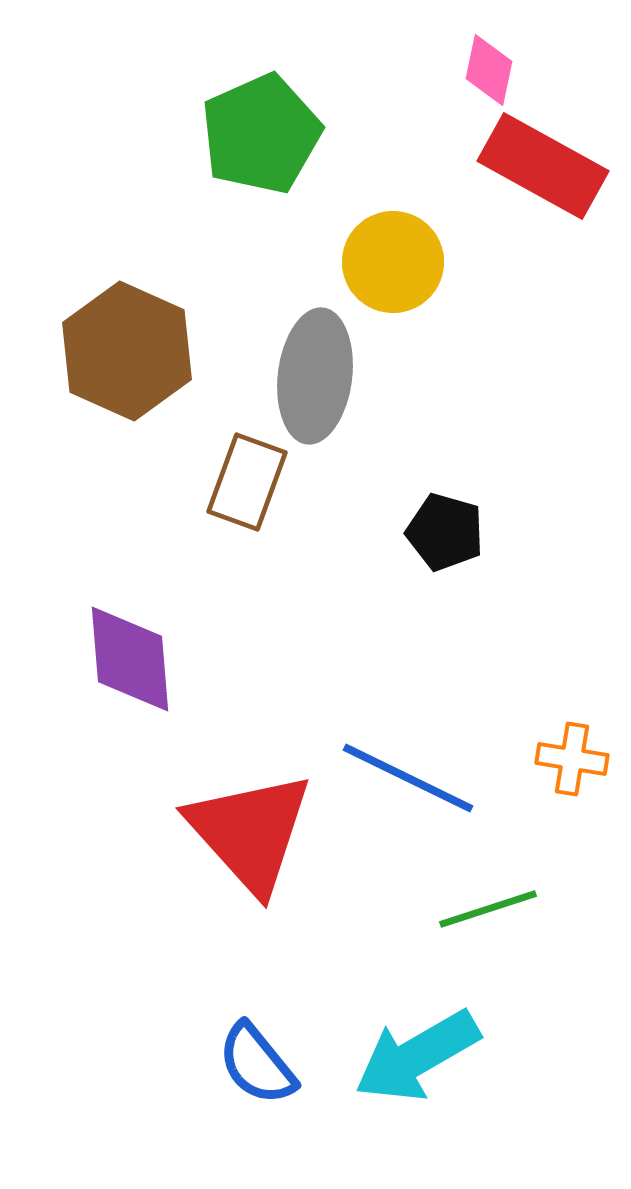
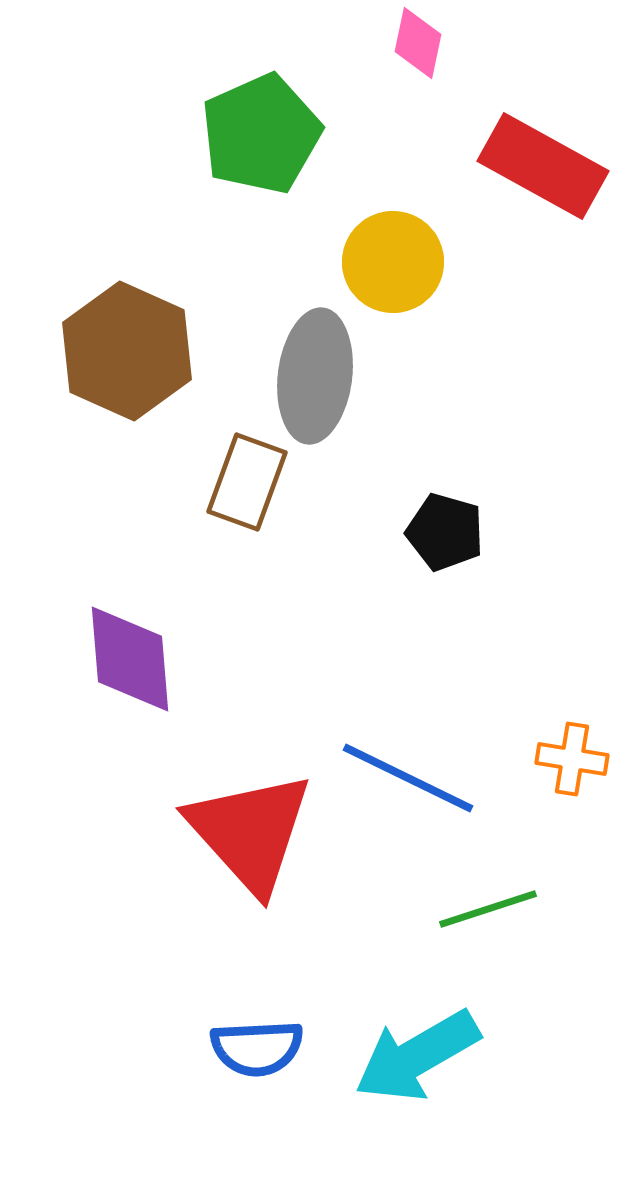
pink diamond: moved 71 px left, 27 px up
blue semicircle: moved 16 px up; rotated 54 degrees counterclockwise
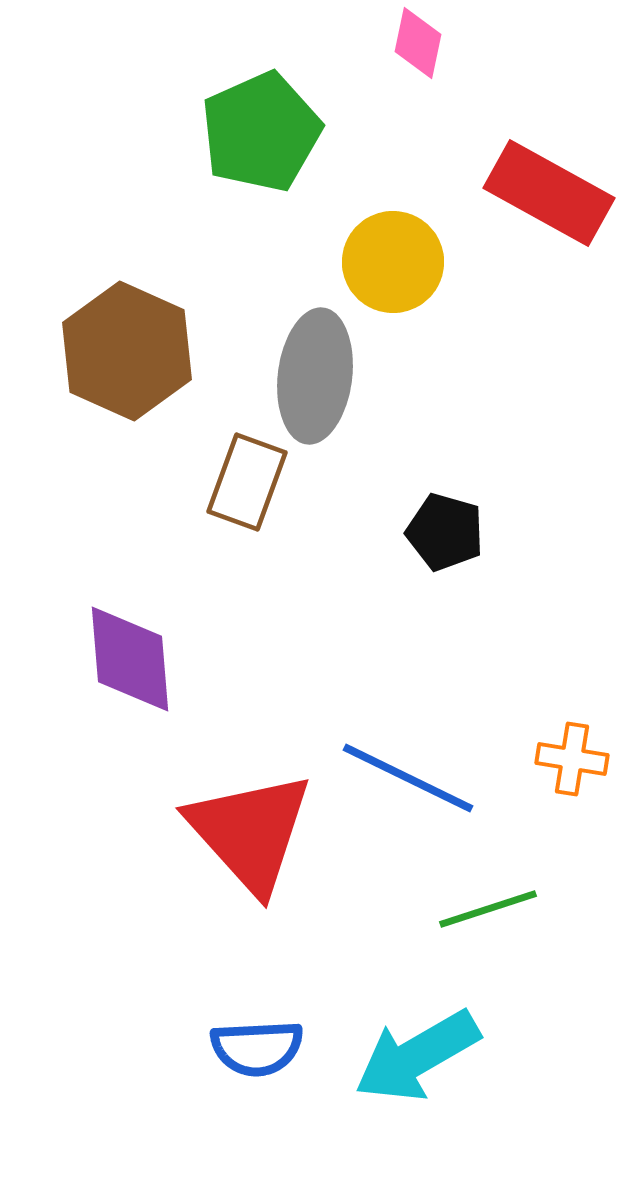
green pentagon: moved 2 px up
red rectangle: moved 6 px right, 27 px down
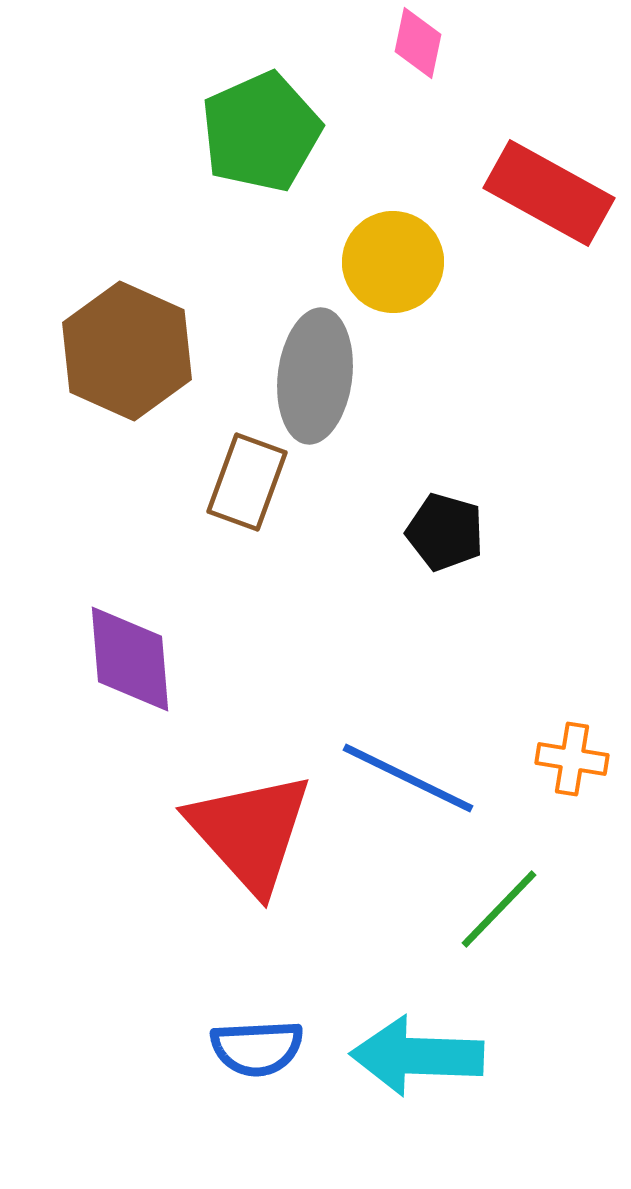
green line: moved 11 px right; rotated 28 degrees counterclockwise
cyan arrow: rotated 32 degrees clockwise
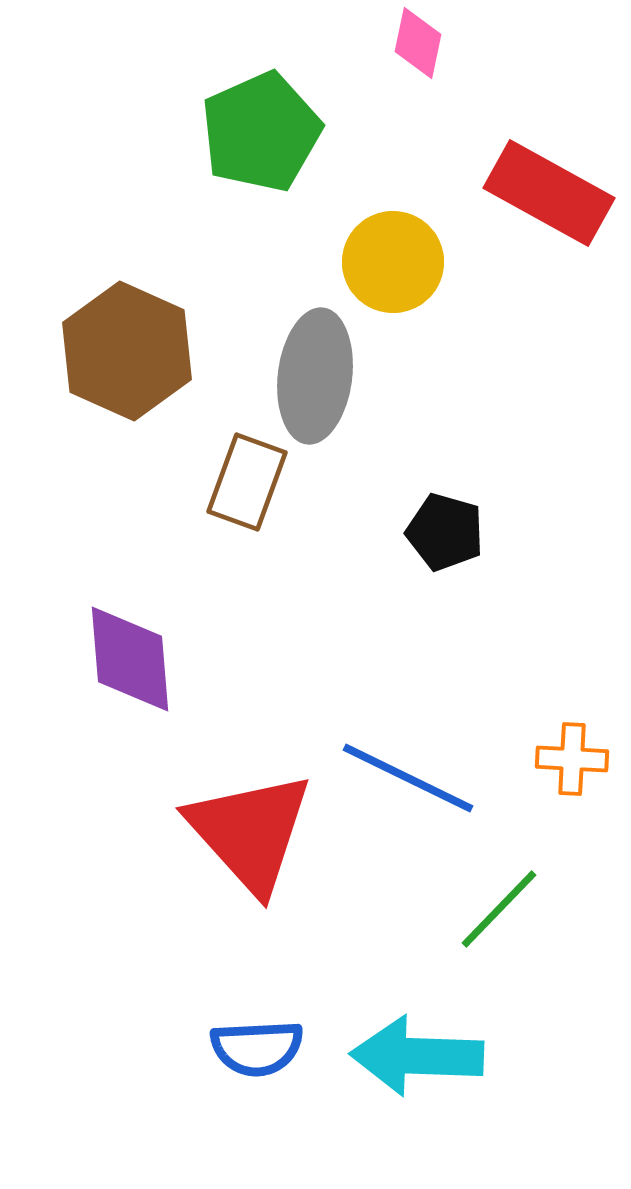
orange cross: rotated 6 degrees counterclockwise
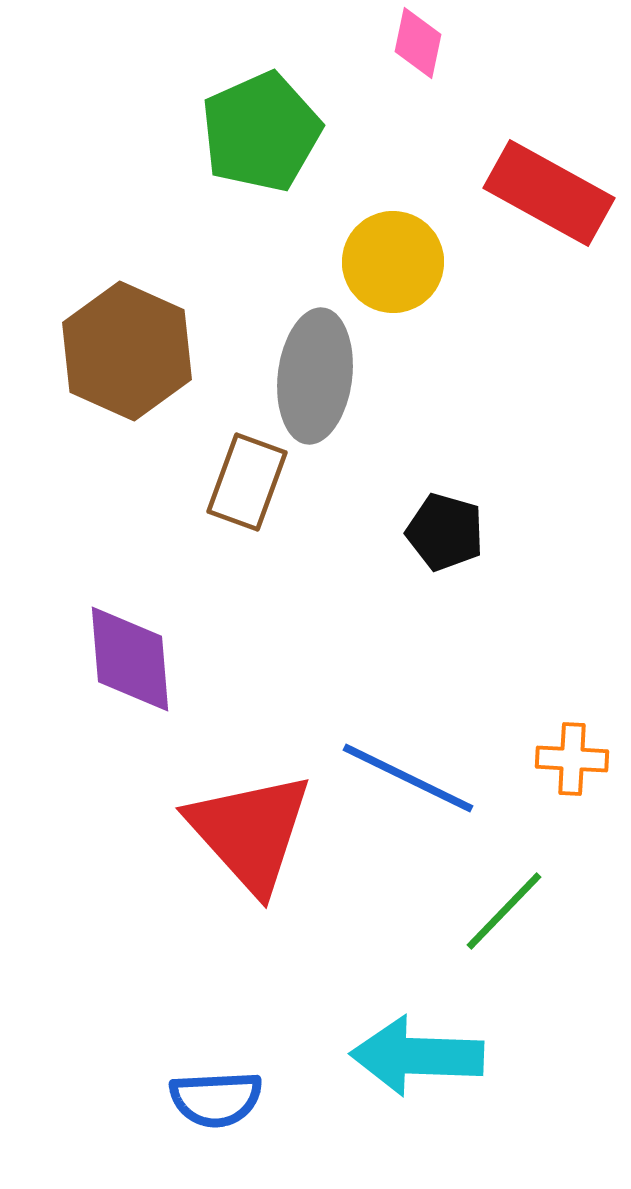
green line: moved 5 px right, 2 px down
blue semicircle: moved 41 px left, 51 px down
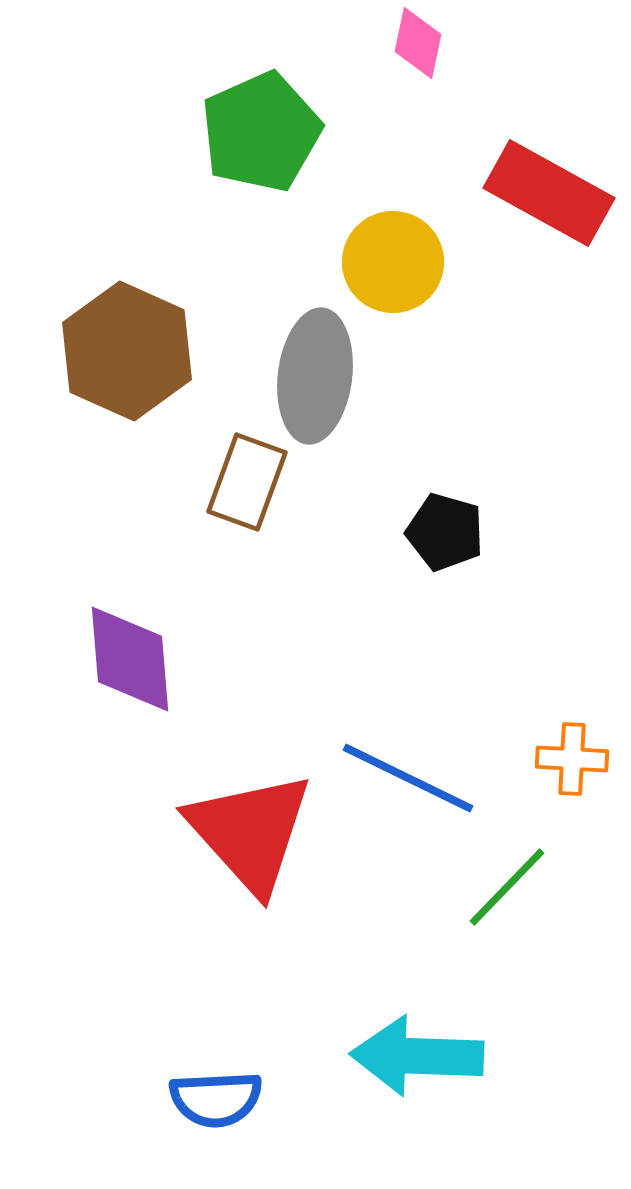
green line: moved 3 px right, 24 px up
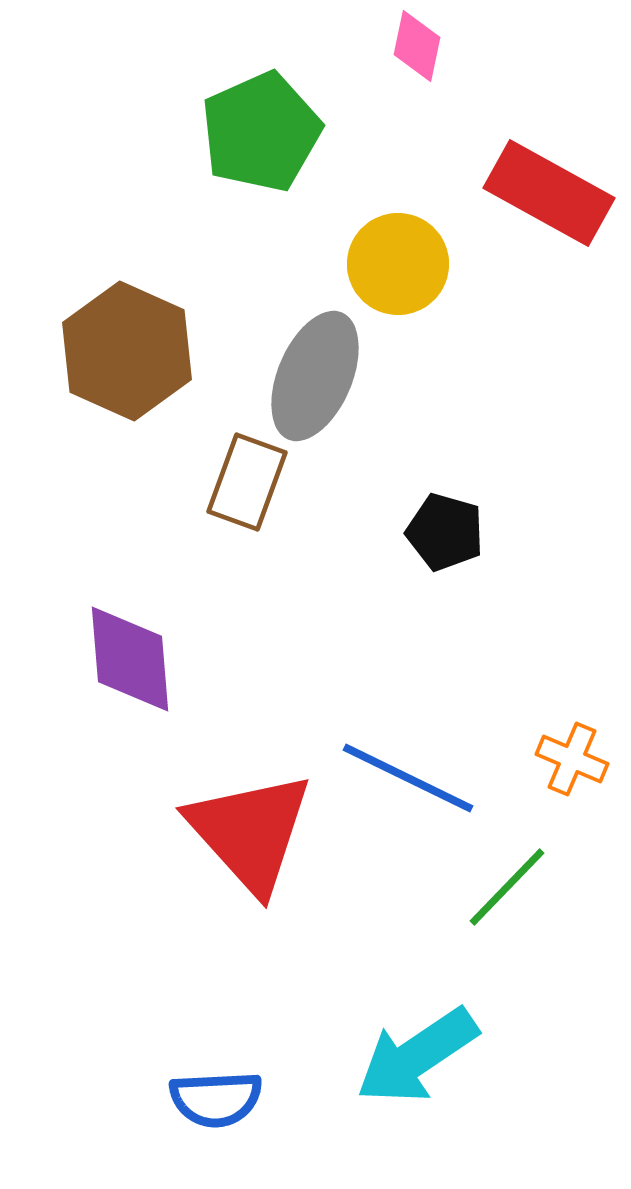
pink diamond: moved 1 px left, 3 px down
yellow circle: moved 5 px right, 2 px down
gray ellipse: rotated 16 degrees clockwise
orange cross: rotated 20 degrees clockwise
cyan arrow: rotated 36 degrees counterclockwise
